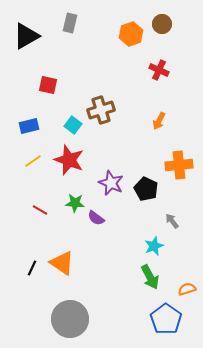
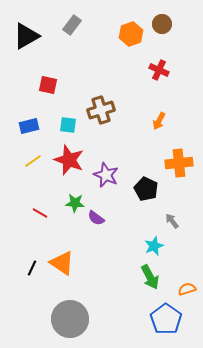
gray rectangle: moved 2 px right, 2 px down; rotated 24 degrees clockwise
cyan square: moved 5 px left; rotated 30 degrees counterclockwise
orange cross: moved 2 px up
purple star: moved 5 px left, 8 px up
red line: moved 3 px down
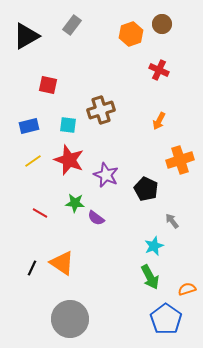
orange cross: moved 1 px right, 3 px up; rotated 12 degrees counterclockwise
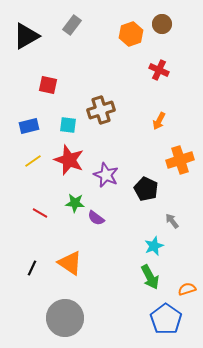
orange triangle: moved 8 px right
gray circle: moved 5 px left, 1 px up
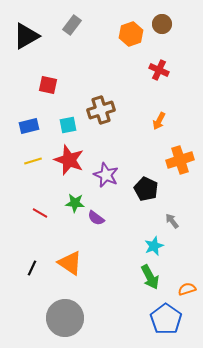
cyan square: rotated 18 degrees counterclockwise
yellow line: rotated 18 degrees clockwise
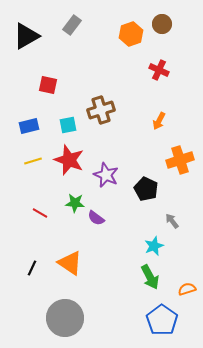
blue pentagon: moved 4 px left, 1 px down
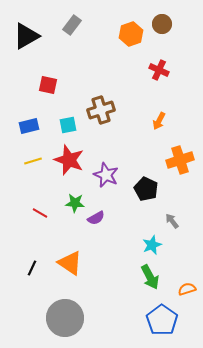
purple semicircle: rotated 66 degrees counterclockwise
cyan star: moved 2 px left, 1 px up
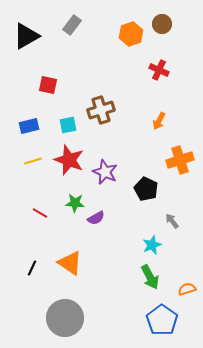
purple star: moved 1 px left, 3 px up
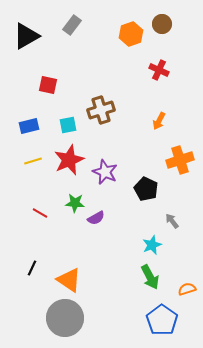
red star: rotated 28 degrees clockwise
orange triangle: moved 1 px left, 17 px down
